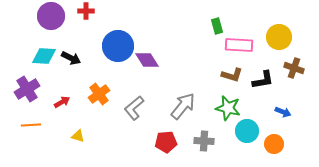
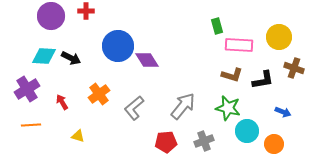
red arrow: rotated 91 degrees counterclockwise
gray cross: rotated 24 degrees counterclockwise
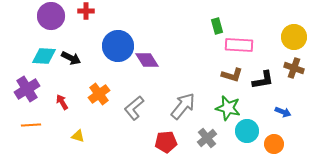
yellow circle: moved 15 px right
gray cross: moved 3 px right, 3 px up; rotated 18 degrees counterclockwise
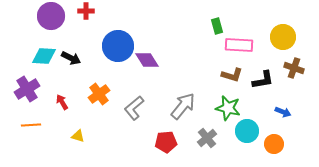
yellow circle: moved 11 px left
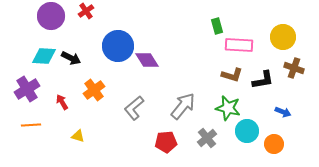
red cross: rotated 35 degrees counterclockwise
orange cross: moved 5 px left, 4 px up
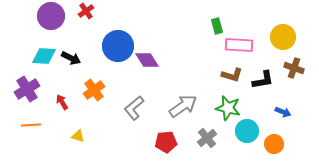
gray arrow: rotated 16 degrees clockwise
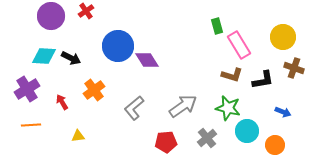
pink rectangle: rotated 56 degrees clockwise
yellow triangle: rotated 24 degrees counterclockwise
orange circle: moved 1 px right, 1 px down
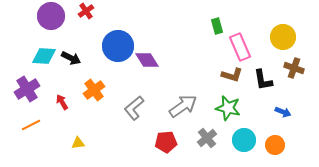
pink rectangle: moved 1 px right, 2 px down; rotated 8 degrees clockwise
black L-shape: rotated 90 degrees clockwise
orange line: rotated 24 degrees counterclockwise
cyan circle: moved 3 px left, 9 px down
yellow triangle: moved 7 px down
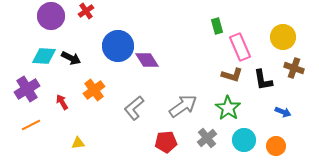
green star: rotated 20 degrees clockwise
orange circle: moved 1 px right, 1 px down
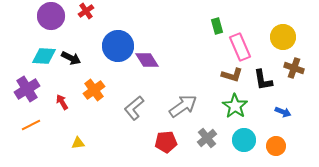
green star: moved 7 px right, 2 px up
